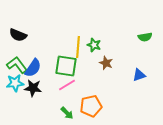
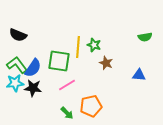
green square: moved 7 px left, 5 px up
blue triangle: rotated 24 degrees clockwise
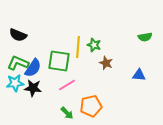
green L-shape: moved 1 px right, 2 px up; rotated 30 degrees counterclockwise
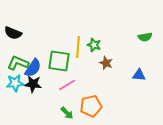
black semicircle: moved 5 px left, 2 px up
black star: moved 4 px up
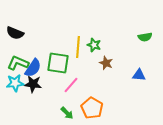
black semicircle: moved 2 px right
green square: moved 1 px left, 2 px down
pink line: moved 4 px right; rotated 18 degrees counterclockwise
orange pentagon: moved 1 px right, 2 px down; rotated 30 degrees counterclockwise
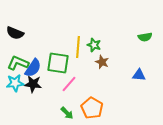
brown star: moved 4 px left, 1 px up
pink line: moved 2 px left, 1 px up
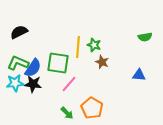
black semicircle: moved 4 px right, 1 px up; rotated 132 degrees clockwise
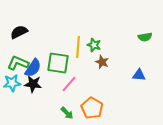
cyan star: moved 3 px left
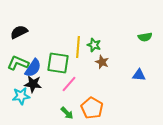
cyan star: moved 9 px right, 13 px down
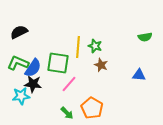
green star: moved 1 px right, 1 px down
brown star: moved 1 px left, 3 px down
